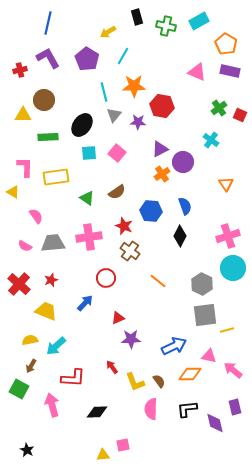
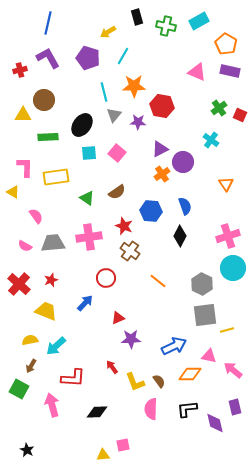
purple pentagon at (87, 59): moved 1 px right, 1 px up; rotated 15 degrees counterclockwise
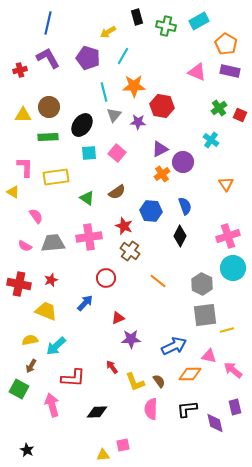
brown circle at (44, 100): moved 5 px right, 7 px down
red cross at (19, 284): rotated 30 degrees counterclockwise
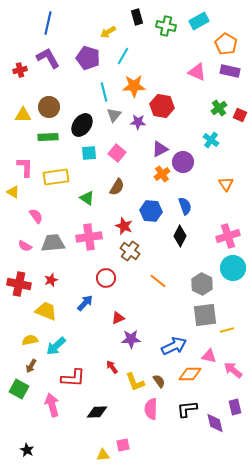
brown semicircle at (117, 192): moved 5 px up; rotated 24 degrees counterclockwise
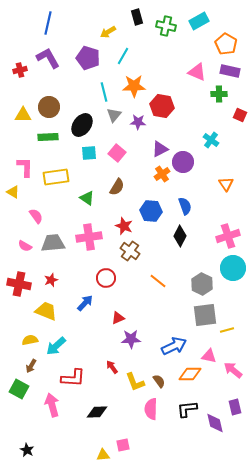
green cross at (219, 108): moved 14 px up; rotated 35 degrees clockwise
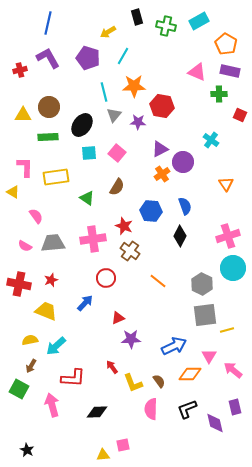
pink cross at (89, 237): moved 4 px right, 2 px down
pink triangle at (209, 356): rotated 49 degrees clockwise
yellow L-shape at (135, 382): moved 2 px left, 1 px down
black L-shape at (187, 409): rotated 15 degrees counterclockwise
